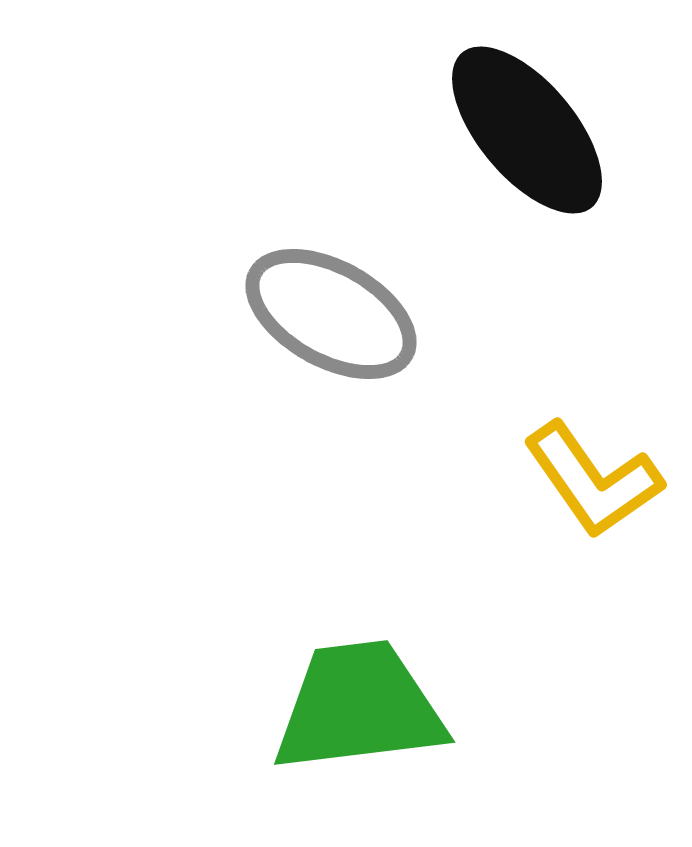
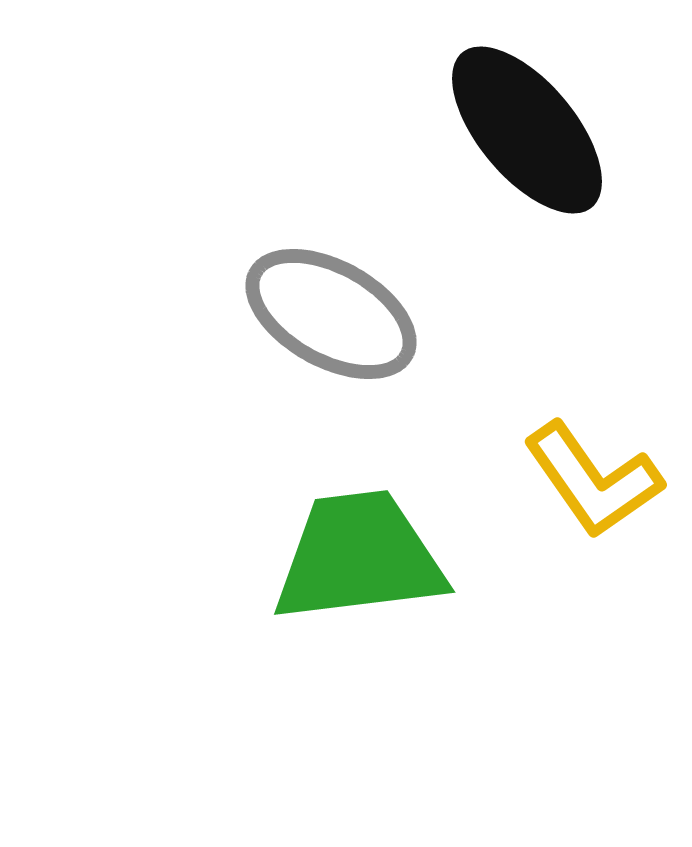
green trapezoid: moved 150 px up
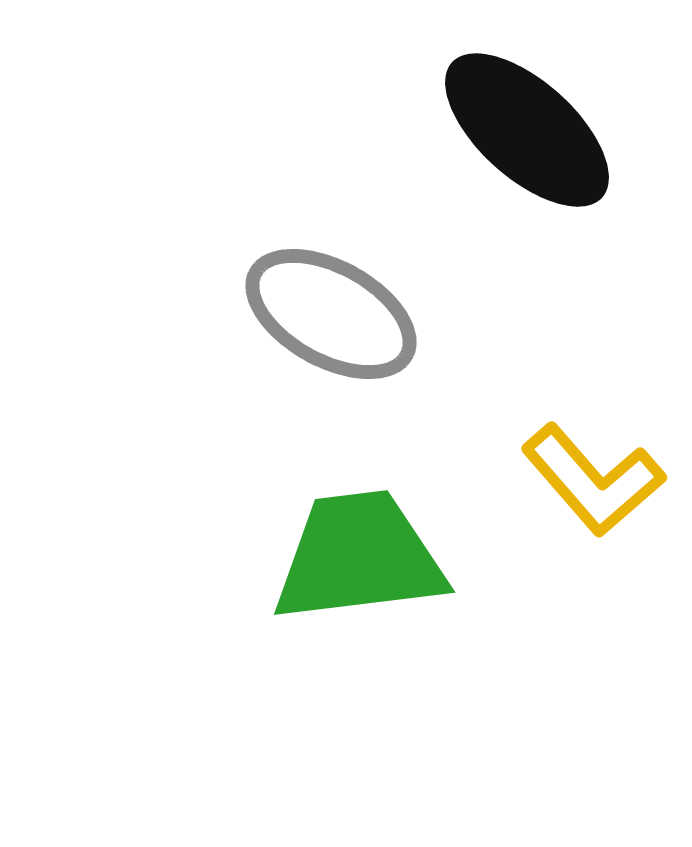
black ellipse: rotated 8 degrees counterclockwise
yellow L-shape: rotated 6 degrees counterclockwise
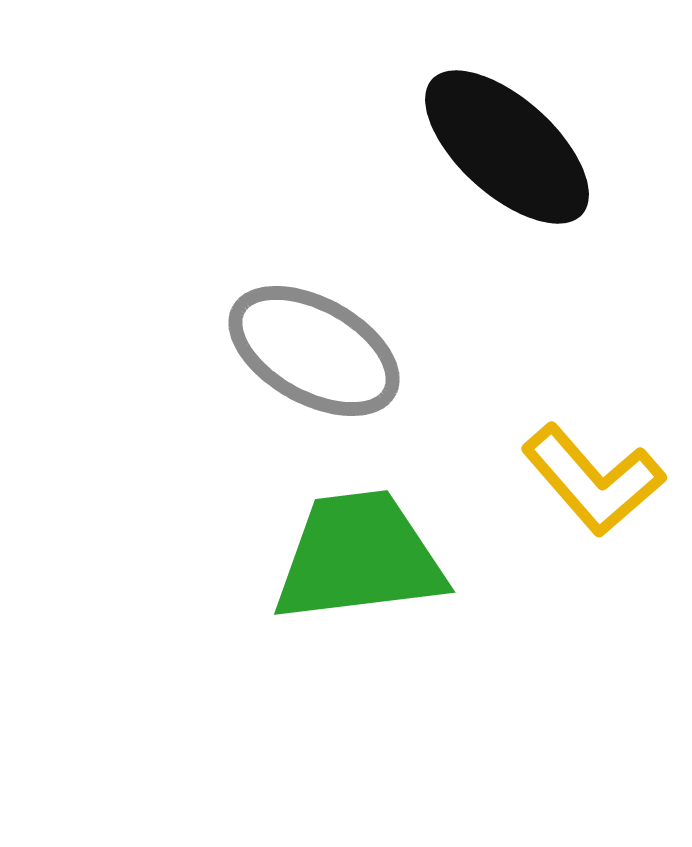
black ellipse: moved 20 px left, 17 px down
gray ellipse: moved 17 px left, 37 px down
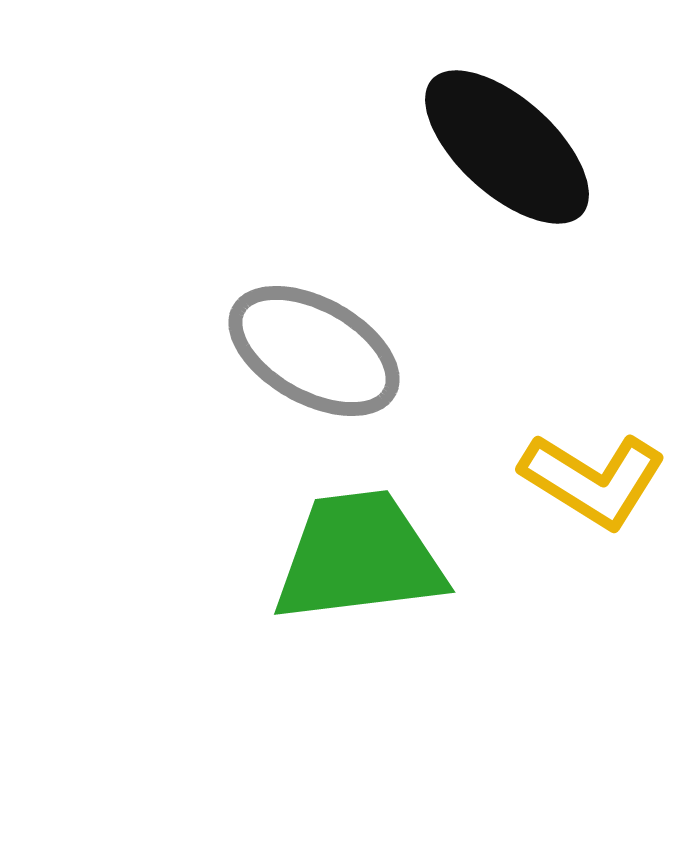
yellow L-shape: rotated 17 degrees counterclockwise
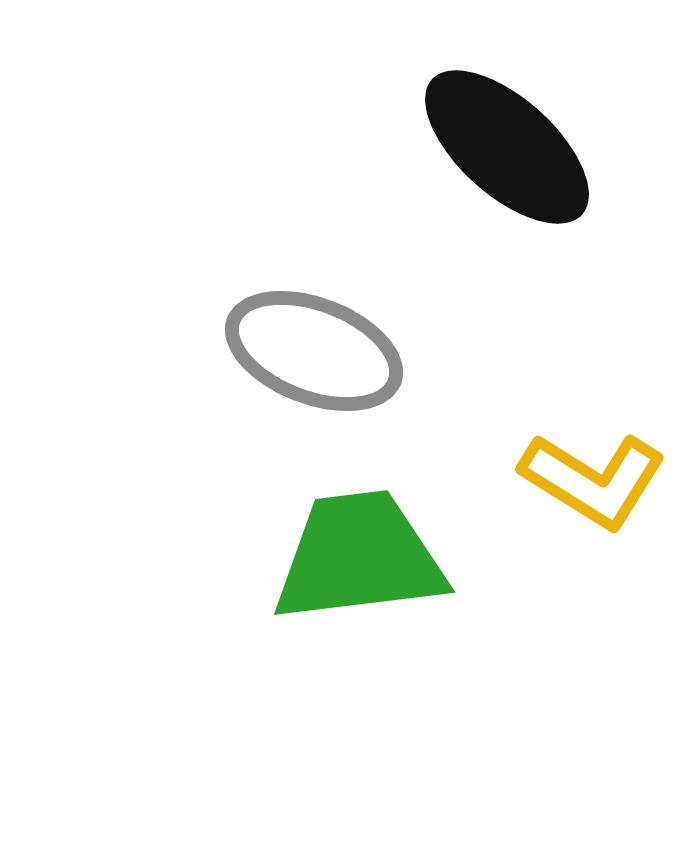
gray ellipse: rotated 8 degrees counterclockwise
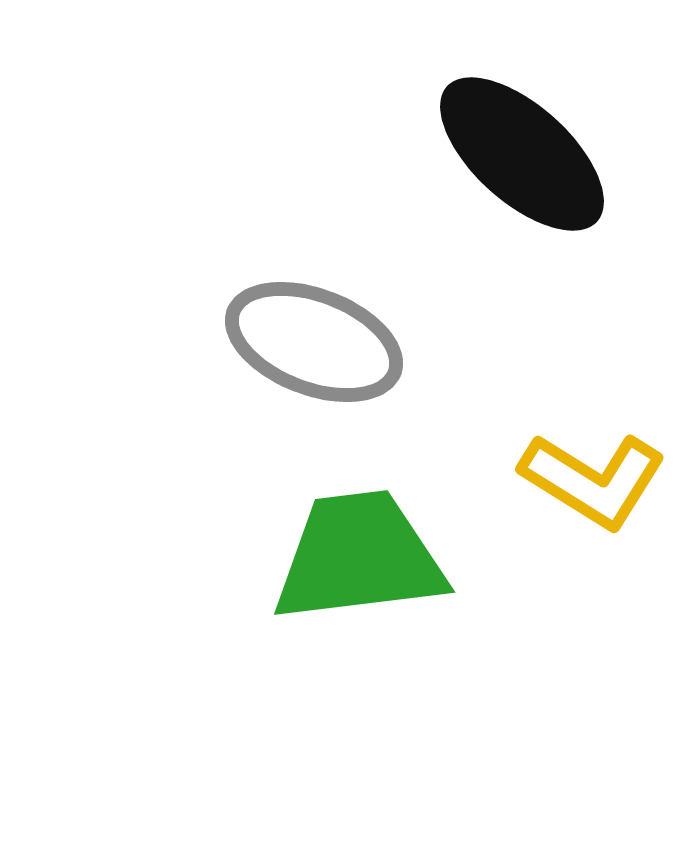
black ellipse: moved 15 px right, 7 px down
gray ellipse: moved 9 px up
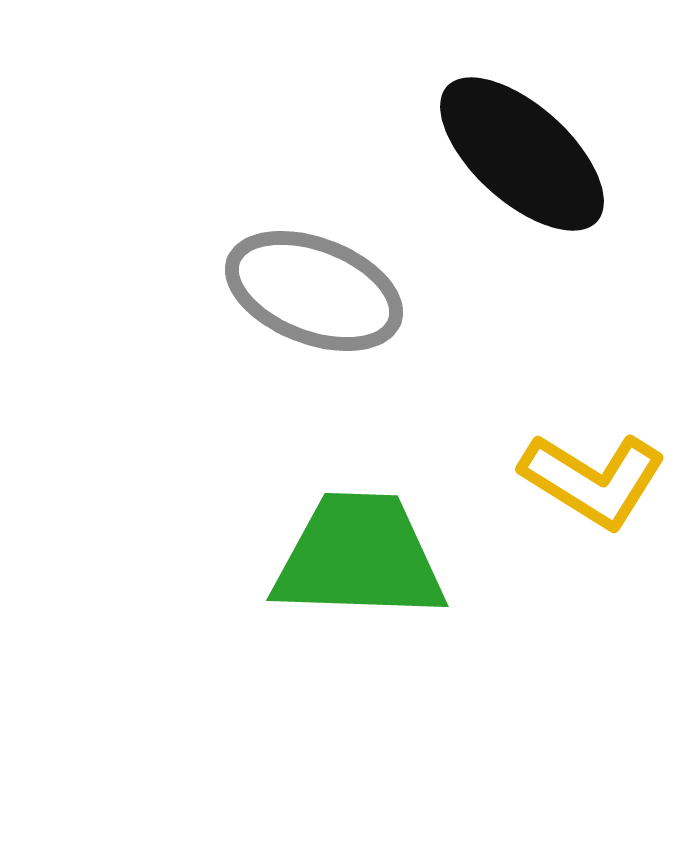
gray ellipse: moved 51 px up
green trapezoid: rotated 9 degrees clockwise
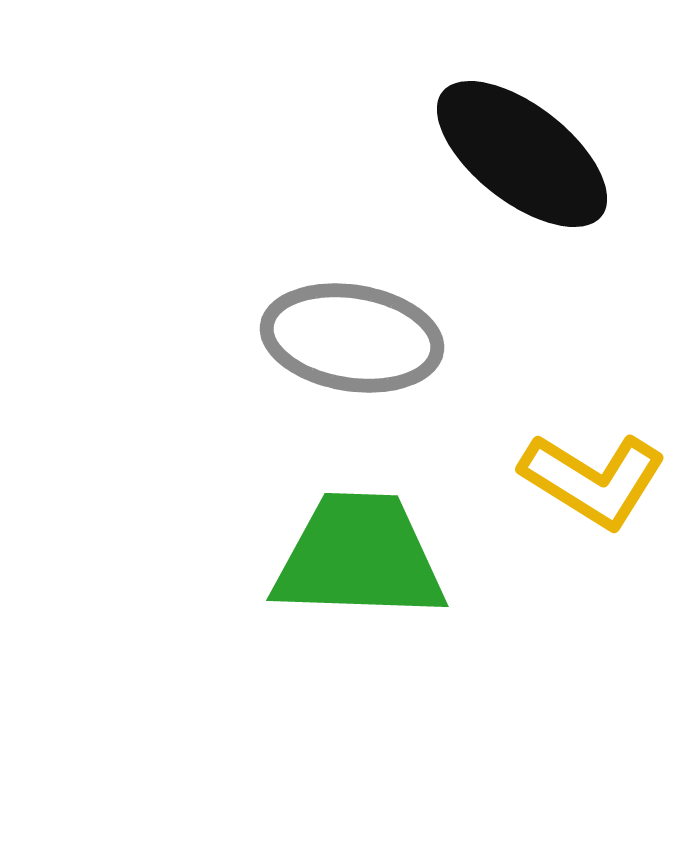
black ellipse: rotated 4 degrees counterclockwise
gray ellipse: moved 38 px right, 47 px down; rotated 12 degrees counterclockwise
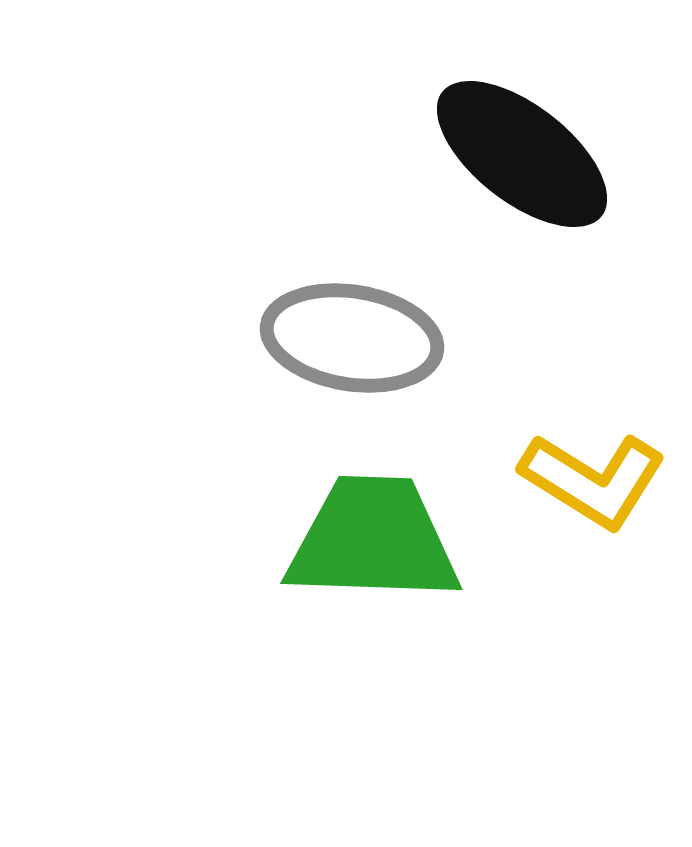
green trapezoid: moved 14 px right, 17 px up
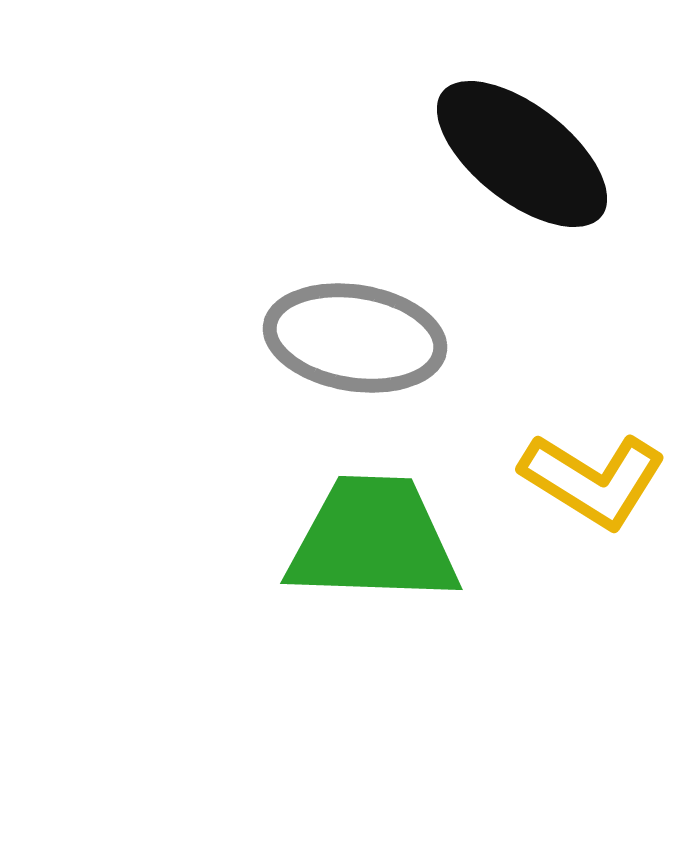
gray ellipse: moved 3 px right
